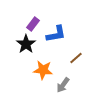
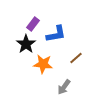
orange star: moved 6 px up
gray arrow: moved 1 px right, 2 px down
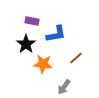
purple rectangle: moved 1 px left, 3 px up; rotated 64 degrees clockwise
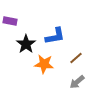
purple rectangle: moved 22 px left
blue L-shape: moved 1 px left, 2 px down
orange star: moved 1 px right
gray arrow: moved 13 px right, 5 px up; rotated 14 degrees clockwise
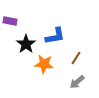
brown line: rotated 16 degrees counterclockwise
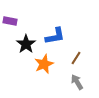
orange star: rotated 30 degrees counterclockwise
gray arrow: rotated 98 degrees clockwise
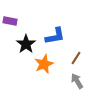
gray arrow: moved 1 px up
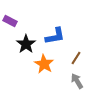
purple rectangle: rotated 16 degrees clockwise
orange star: rotated 18 degrees counterclockwise
